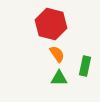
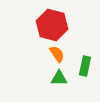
red hexagon: moved 1 px right, 1 px down
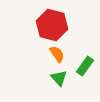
green rectangle: rotated 24 degrees clockwise
green triangle: rotated 48 degrees clockwise
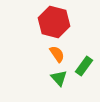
red hexagon: moved 2 px right, 3 px up
green rectangle: moved 1 px left
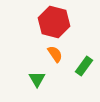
orange semicircle: moved 2 px left
green triangle: moved 22 px left, 1 px down; rotated 12 degrees clockwise
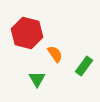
red hexagon: moved 27 px left, 11 px down
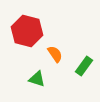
red hexagon: moved 2 px up
green triangle: rotated 42 degrees counterclockwise
